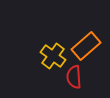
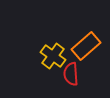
red semicircle: moved 3 px left, 3 px up
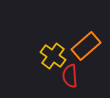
red semicircle: moved 1 px left, 2 px down
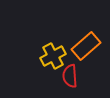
yellow cross: rotated 25 degrees clockwise
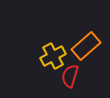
red semicircle: rotated 20 degrees clockwise
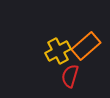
yellow cross: moved 5 px right, 5 px up
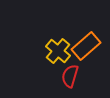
yellow cross: rotated 20 degrees counterclockwise
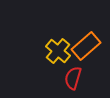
red semicircle: moved 3 px right, 2 px down
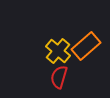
red semicircle: moved 14 px left, 1 px up
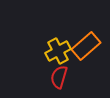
yellow cross: rotated 20 degrees clockwise
